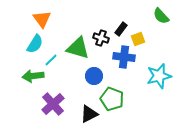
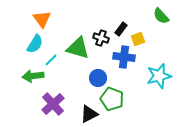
blue circle: moved 4 px right, 2 px down
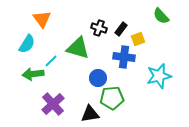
black cross: moved 2 px left, 10 px up
cyan semicircle: moved 8 px left
cyan line: moved 1 px down
green arrow: moved 2 px up
green pentagon: moved 1 px up; rotated 25 degrees counterclockwise
black triangle: moved 1 px right; rotated 18 degrees clockwise
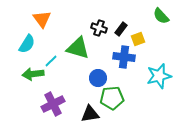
purple cross: rotated 15 degrees clockwise
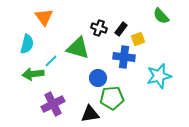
orange triangle: moved 2 px right, 2 px up
cyan semicircle: rotated 18 degrees counterclockwise
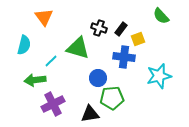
cyan semicircle: moved 3 px left, 1 px down
green arrow: moved 2 px right, 6 px down
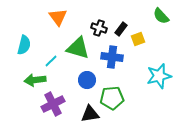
orange triangle: moved 14 px right
blue cross: moved 12 px left
blue circle: moved 11 px left, 2 px down
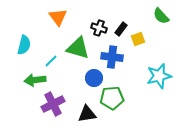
blue circle: moved 7 px right, 2 px up
black triangle: moved 3 px left
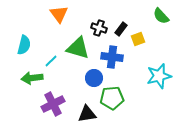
orange triangle: moved 1 px right, 3 px up
green arrow: moved 3 px left, 2 px up
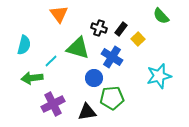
yellow square: rotated 24 degrees counterclockwise
blue cross: rotated 25 degrees clockwise
black triangle: moved 2 px up
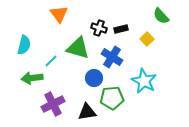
black rectangle: rotated 40 degrees clockwise
yellow square: moved 9 px right
cyan star: moved 15 px left, 5 px down; rotated 30 degrees counterclockwise
